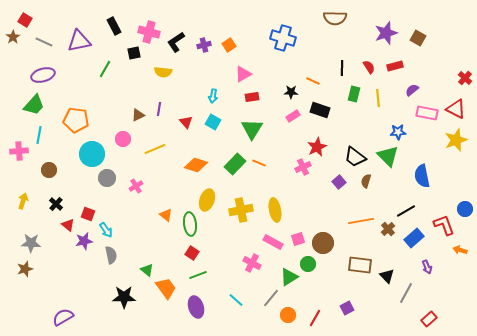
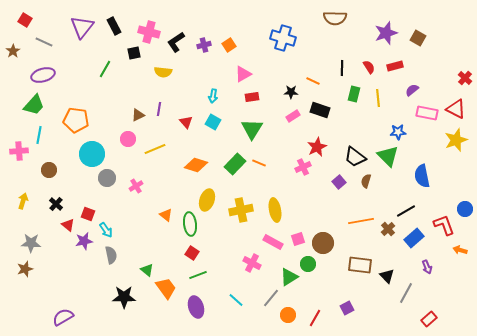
brown star at (13, 37): moved 14 px down
purple triangle at (79, 41): moved 3 px right, 14 px up; rotated 40 degrees counterclockwise
pink circle at (123, 139): moved 5 px right
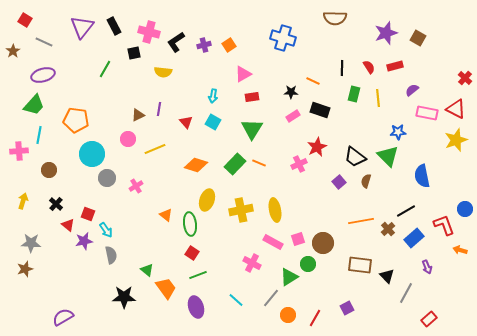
pink cross at (303, 167): moved 4 px left, 3 px up
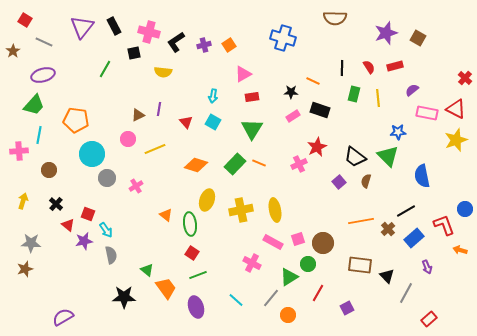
red line at (315, 318): moved 3 px right, 25 px up
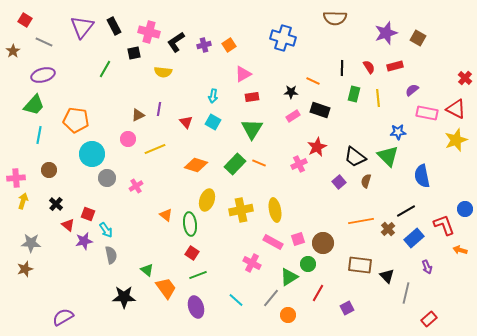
pink cross at (19, 151): moved 3 px left, 27 px down
gray line at (406, 293): rotated 15 degrees counterclockwise
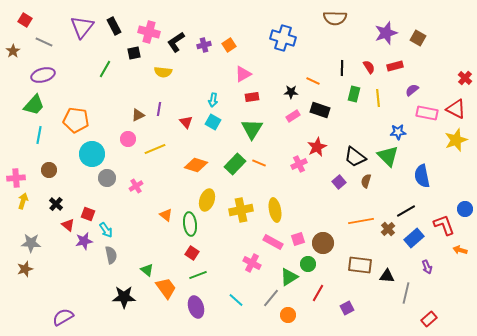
cyan arrow at (213, 96): moved 4 px down
black triangle at (387, 276): rotated 42 degrees counterclockwise
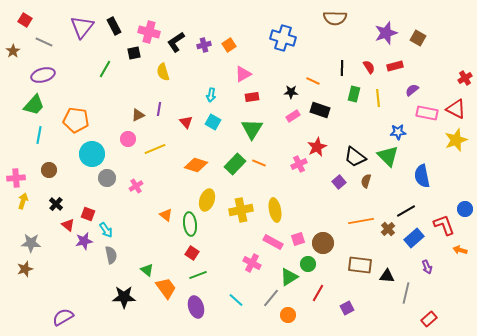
yellow semicircle at (163, 72): rotated 66 degrees clockwise
red cross at (465, 78): rotated 16 degrees clockwise
cyan arrow at (213, 100): moved 2 px left, 5 px up
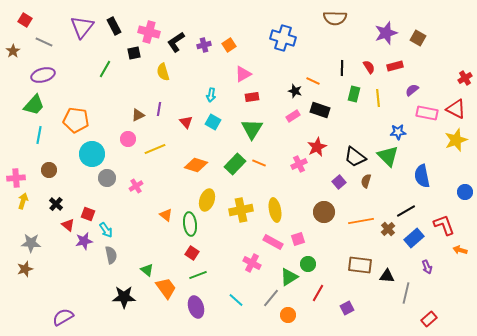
black star at (291, 92): moved 4 px right, 1 px up; rotated 16 degrees clockwise
blue circle at (465, 209): moved 17 px up
brown circle at (323, 243): moved 1 px right, 31 px up
